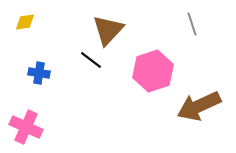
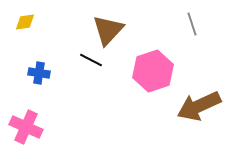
black line: rotated 10 degrees counterclockwise
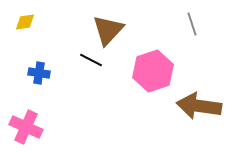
brown arrow: rotated 33 degrees clockwise
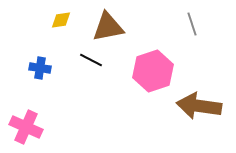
yellow diamond: moved 36 px right, 2 px up
brown triangle: moved 3 px up; rotated 36 degrees clockwise
blue cross: moved 1 px right, 5 px up
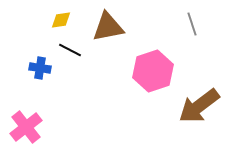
black line: moved 21 px left, 10 px up
brown arrow: rotated 45 degrees counterclockwise
pink cross: rotated 28 degrees clockwise
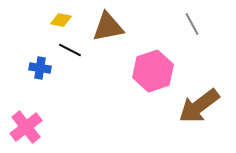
yellow diamond: rotated 20 degrees clockwise
gray line: rotated 10 degrees counterclockwise
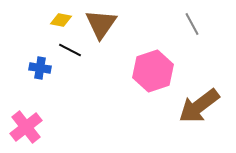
brown triangle: moved 7 px left, 3 px up; rotated 44 degrees counterclockwise
